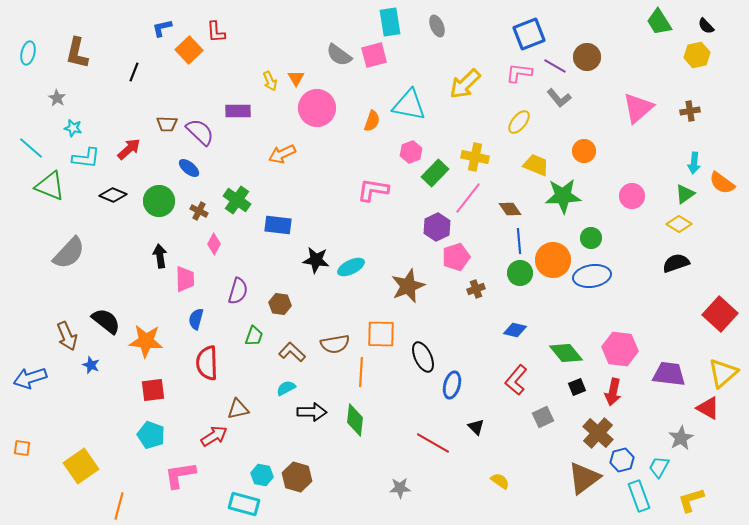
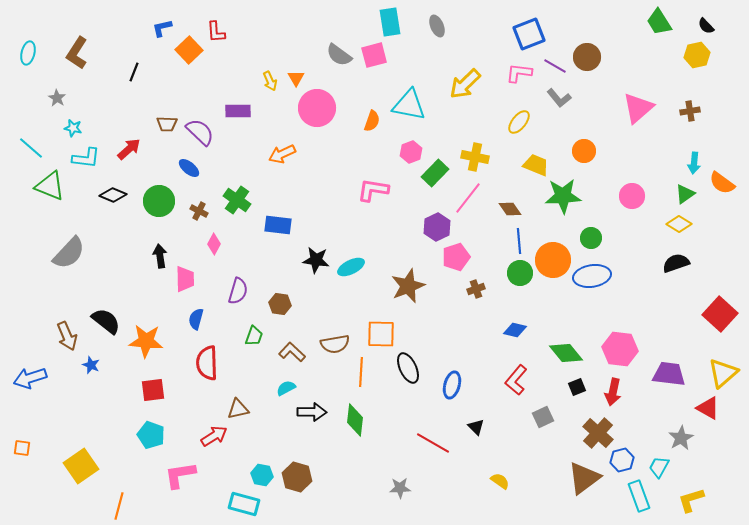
brown L-shape at (77, 53): rotated 20 degrees clockwise
black ellipse at (423, 357): moved 15 px left, 11 px down
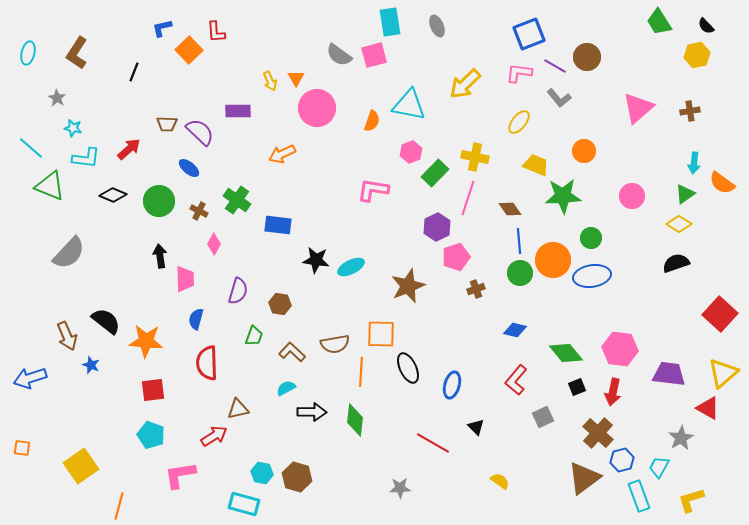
pink line at (468, 198): rotated 20 degrees counterclockwise
cyan hexagon at (262, 475): moved 2 px up
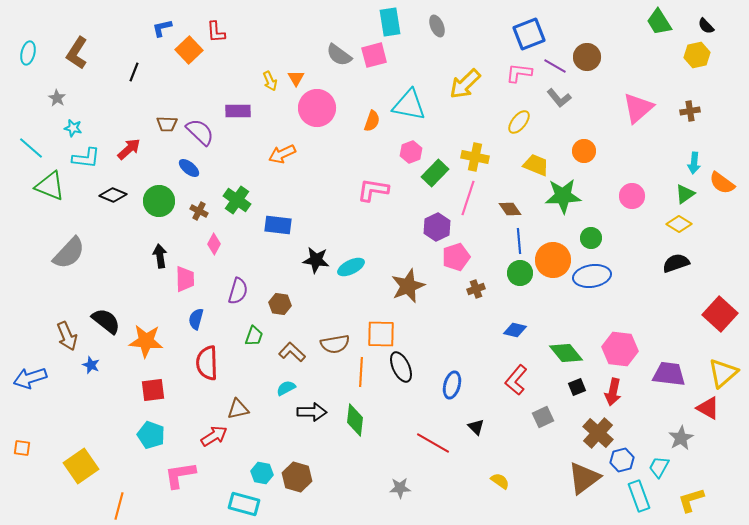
black ellipse at (408, 368): moved 7 px left, 1 px up
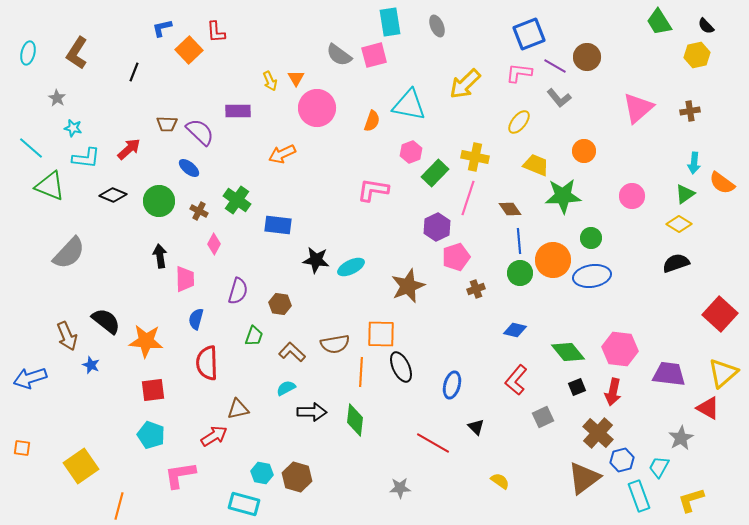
green diamond at (566, 353): moved 2 px right, 1 px up
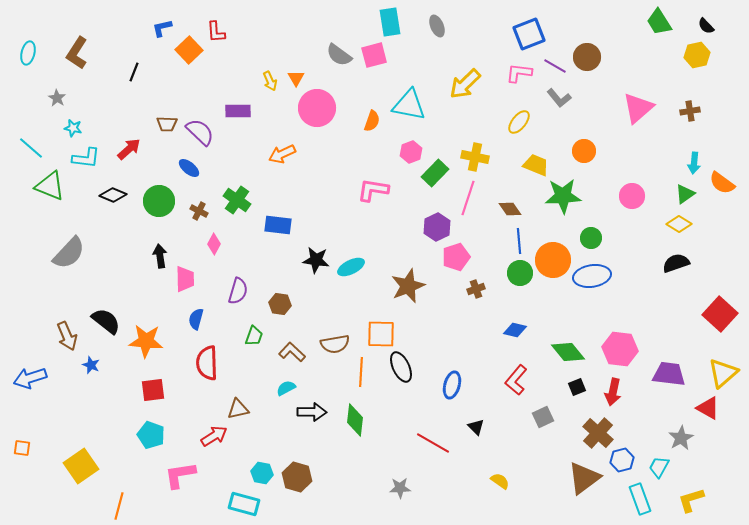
cyan rectangle at (639, 496): moved 1 px right, 3 px down
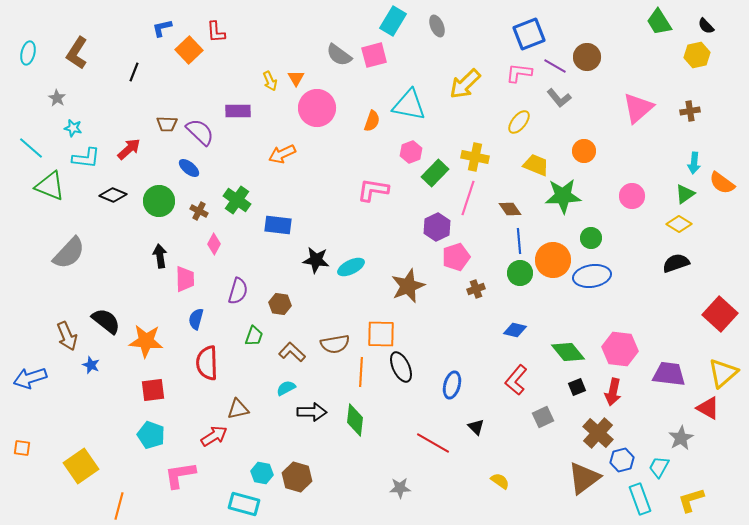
cyan rectangle at (390, 22): moved 3 px right, 1 px up; rotated 40 degrees clockwise
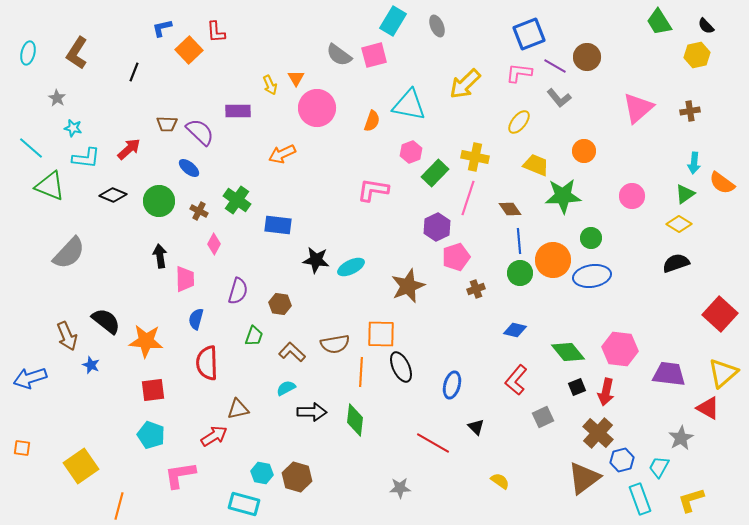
yellow arrow at (270, 81): moved 4 px down
red arrow at (613, 392): moved 7 px left
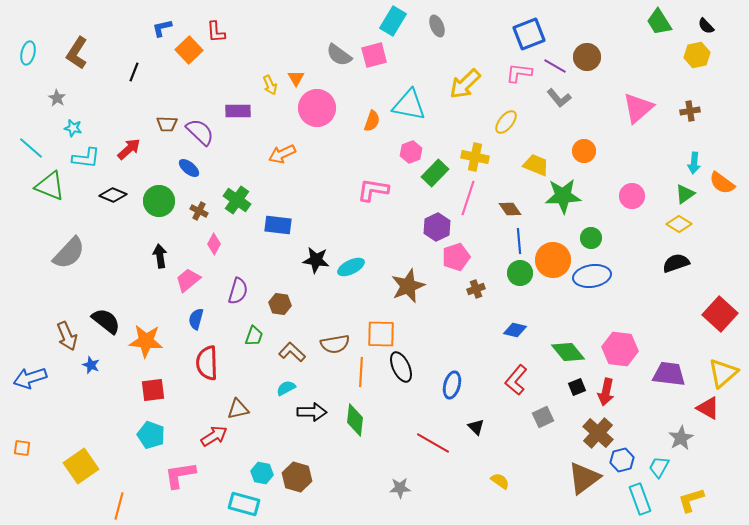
yellow ellipse at (519, 122): moved 13 px left
pink trapezoid at (185, 279): moved 3 px right, 1 px down; rotated 128 degrees counterclockwise
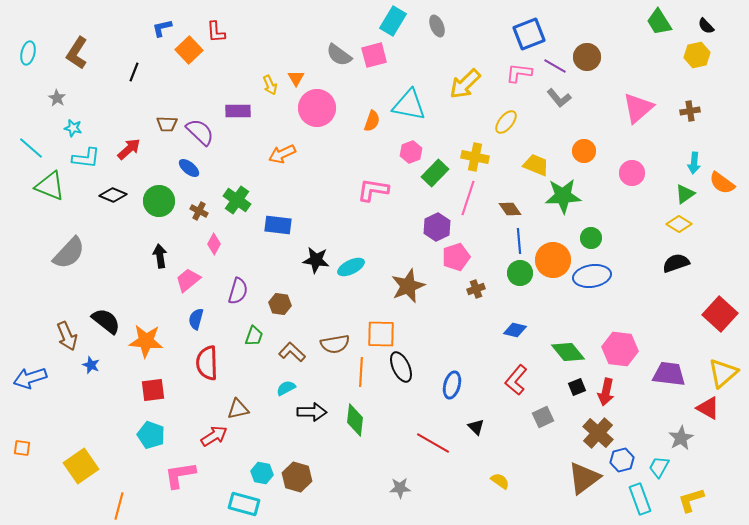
pink circle at (632, 196): moved 23 px up
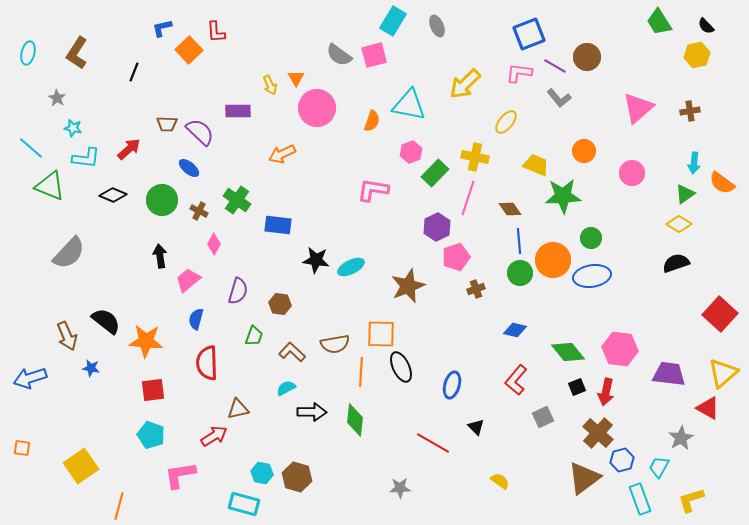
green circle at (159, 201): moved 3 px right, 1 px up
blue star at (91, 365): moved 3 px down; rotated 12 degrees counterclockwise
